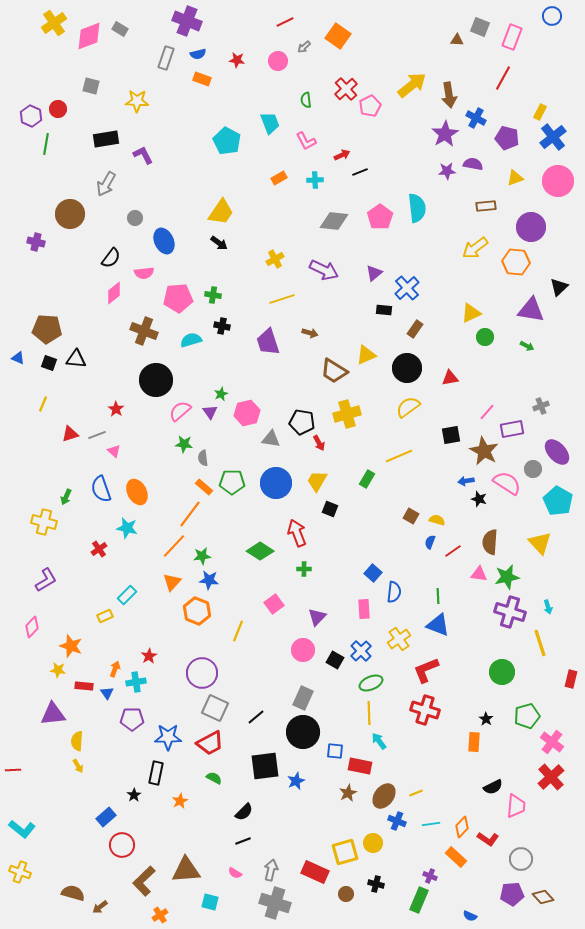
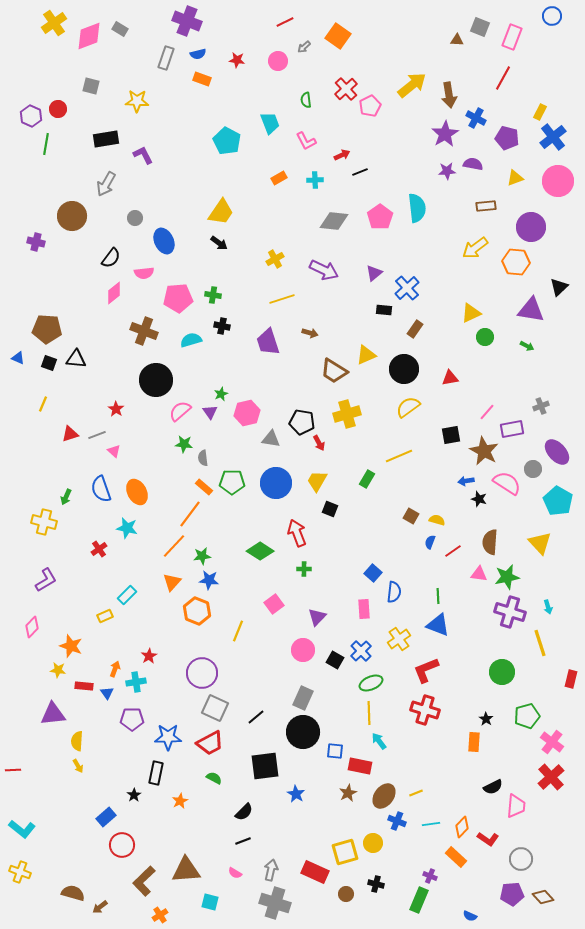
brown circle at (70, 214): moved 2 px right, 2 px down
black circle at (407, 368): moved 3 px left, 1 px down
blue star at (296, 781): moved 13 px down; rotated 18 degrees counterclockwise
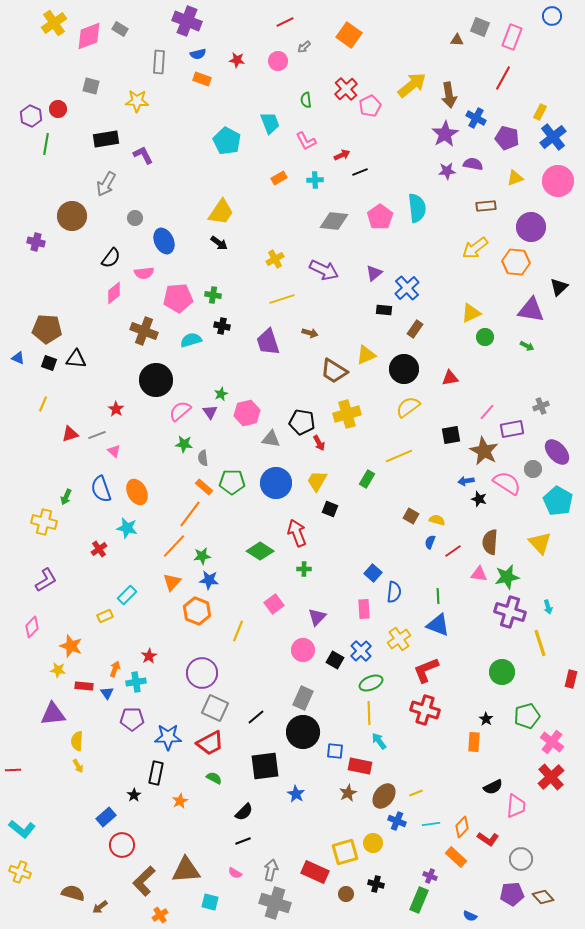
orange square at (338, 36): moved 11 px right, 1 px up
gray rectangle at (166, 58): moved 7 px left, 4 px down; rotated 15 degrees counterclockwise
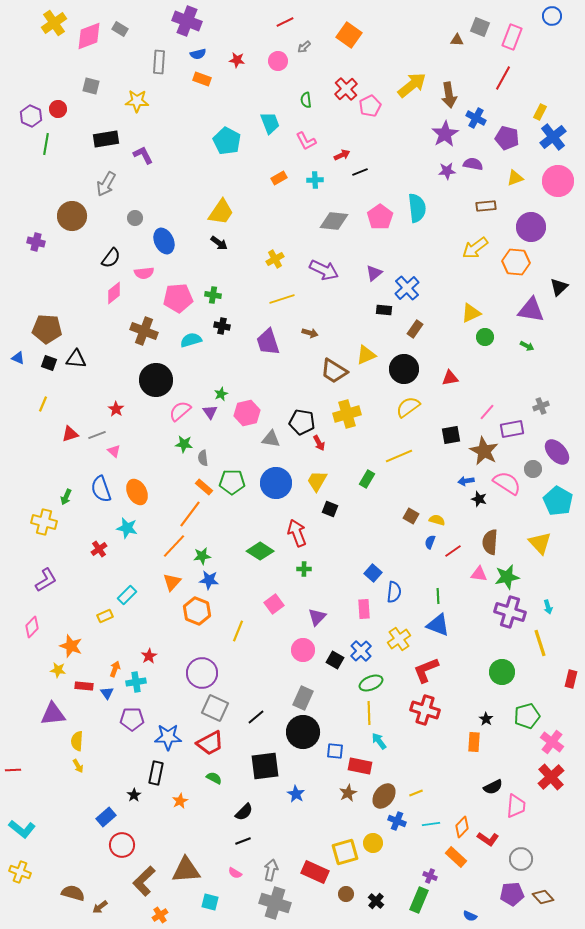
black cross at (376, 884): moved 17 px down; rotated 28 degrees clockwise
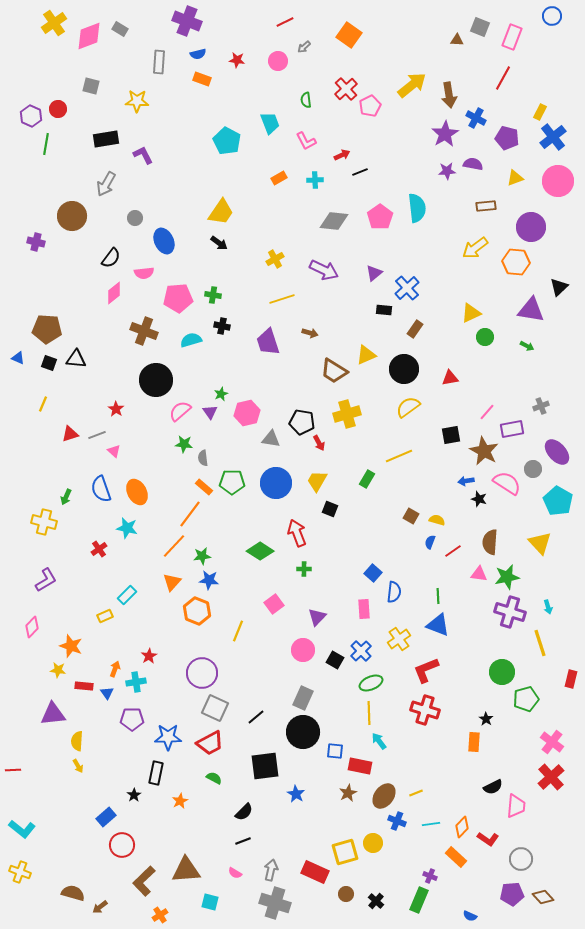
green pentagon at (527, 716): moved 1 px left, 17 px up
